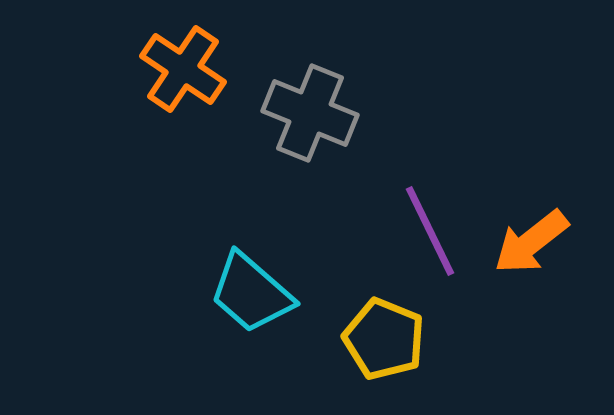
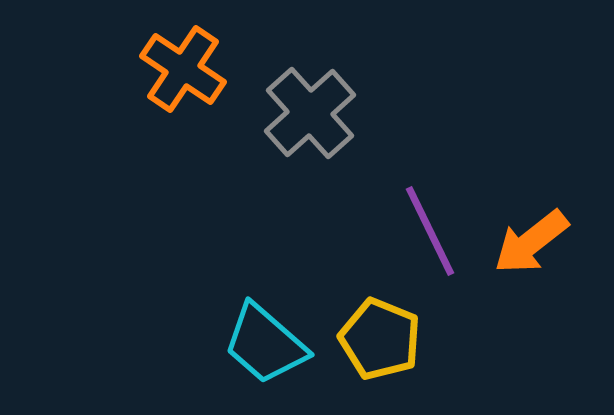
gray cross: rotated 26 degrees clockwise
cyan trapezoid: moved 14 px right, 51 px down
yellow pentagon: moved 4 px left
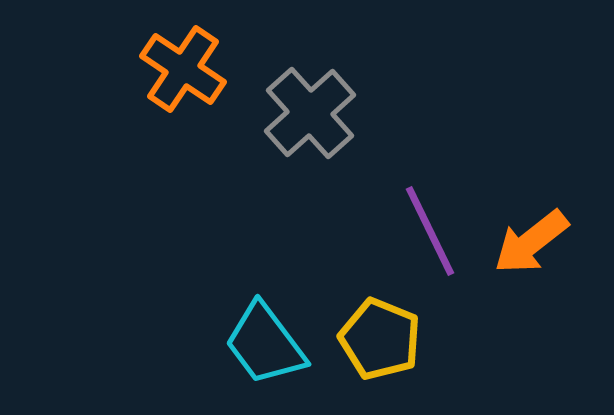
cyan trapezoid: rotated 12 degrees clockwise
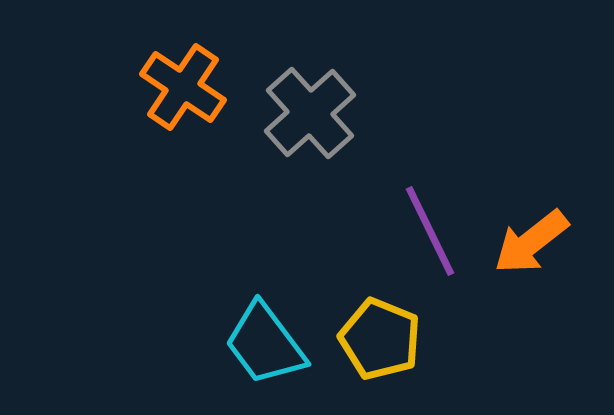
orange cross: moved 18 px down
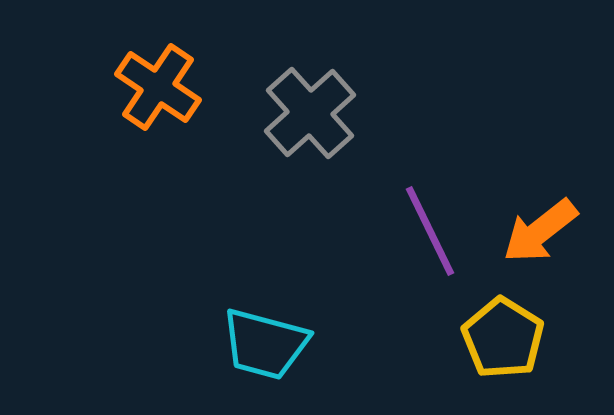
orange cross: moved 25 px left
orange arrow: moved 9 px right, 11 px up
yellow pentagon: moved 123 px right, 1 px up; rotated 10 degrees clockwise
cyan trapezoid: rotated 38 degrees counterclockwise
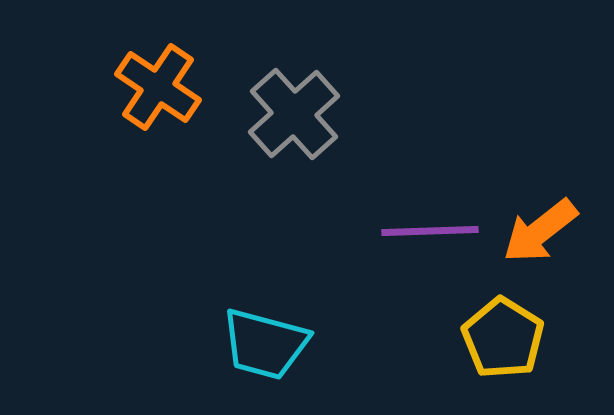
gray cross: moved 16 px left, 1 px down
purple line: rotated 66 degrees counterclockwise
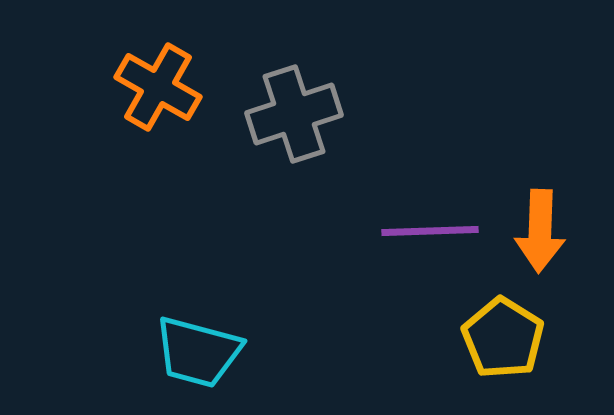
orange cross: rotated 4 degrees counterclockwise
gray cross: rotated 24 degrees clockwise
orange arrow: rotated 50 degrees counterclockwise
cyan trapezoid: moved 67 px left, 8 px down
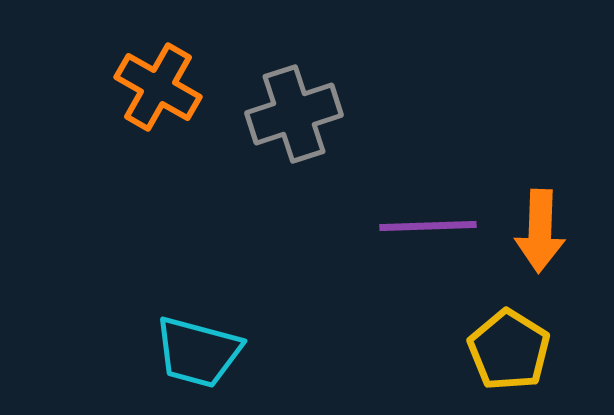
purple line: moved 2 px left, 5 px up
yellow pentagon: moved 6 px right, 12 px down
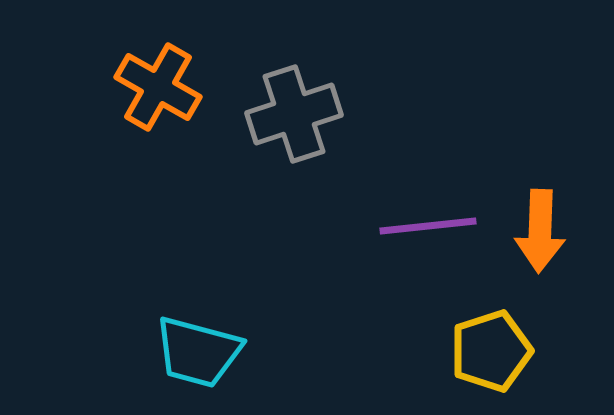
purple line: rotated 4 degrees counterclockwise
yellow pentagon: moved 18 px left, 1 px down; rotated 22 degrees clockwise
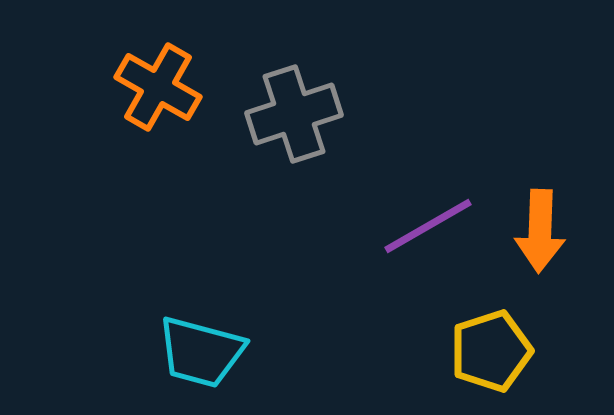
purple line: rotated 24 degrees counterclockwise
cyan trapezoid: moved 3 px right
